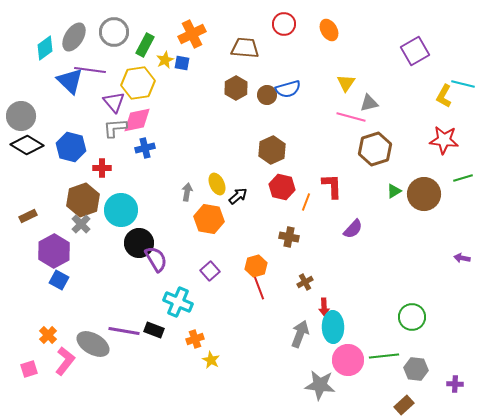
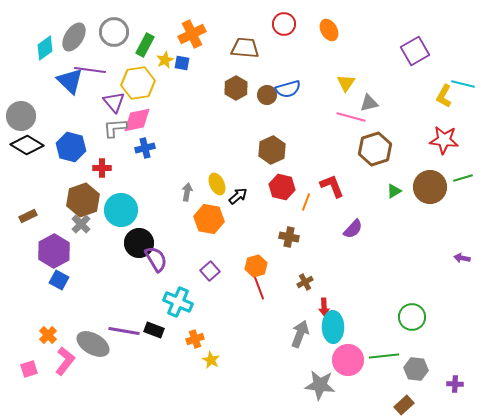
red L-shape at (332, 186): rotated 20 degrees counterclockwise
brown circle at (424, 194): moved 6 px right, 7 px up
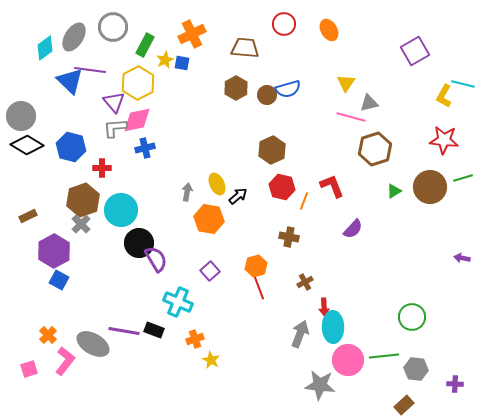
gray circle at (114, 32): moved 1 px left, 5 px up
yellow hexagon at (138, 83): rotated 20 degrees counterclockwise
orange line at (306, 202): moved 2 px left, 1 px up
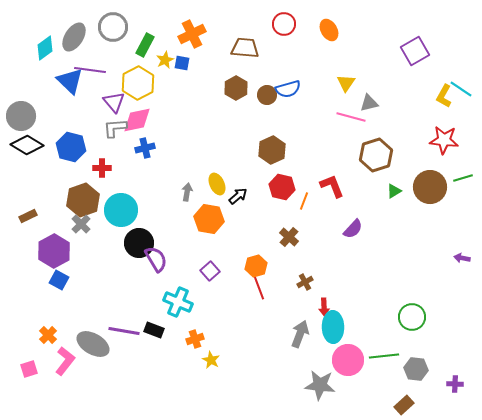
cyan line at (463, 84): moved 2 px left, 5 px down; rotated 20 degrees clockwise
brown hexagon at (375, 149): moved 1 px right, 6 px down
brown cross at (289, 237): rotated 30 degrees clockwise
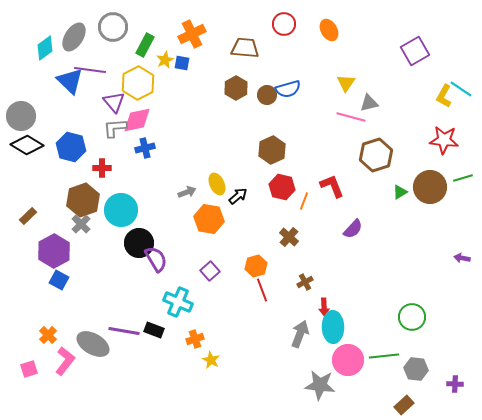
green triangle at (394, 191): moved 6 px right, 1 px down
gray arrow at (187, 192): rotated 60 degrees clockwise
brown rectangle at (28, 216): rotated 18 degrees counterclockwise
red line at (259, 288): moved 3 px right, 2 px down
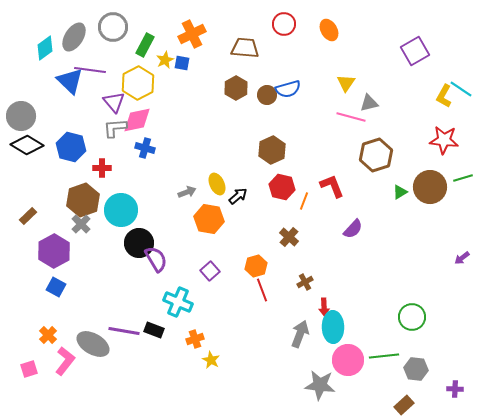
blue cross at (145, 148): rotated 30 degrees clockwise
purple arrow at (462, 258): rotated 49 degrees counterclockwise
blue square at (59, 280): moved 3 px left, 7 px down
purple cross at (455, 384): moved 5 px down
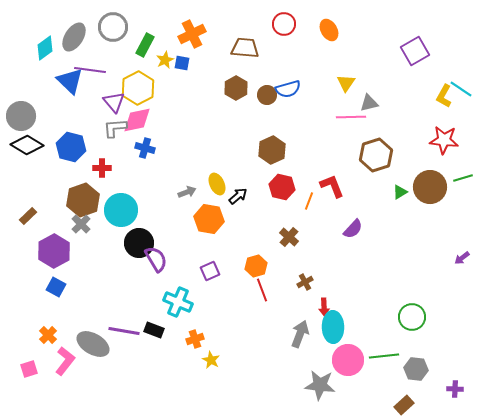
yellow hexagon at (138, 83): moved 5 px down
pink line at (351, 117): rotated 16 degrees counterclockwise
orange line at (304, 201): moved 5 px right
purple square at (210, 271): rotated 18 degrees clockwise
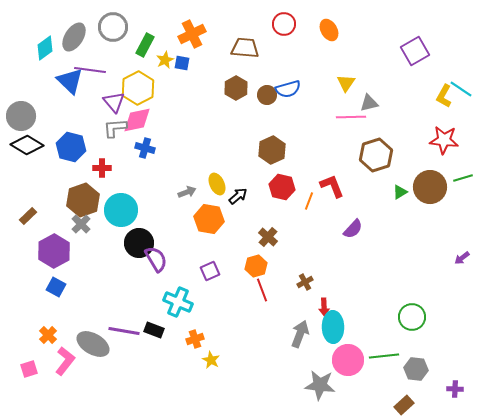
brown cross at (289, 237): moved 21 px left
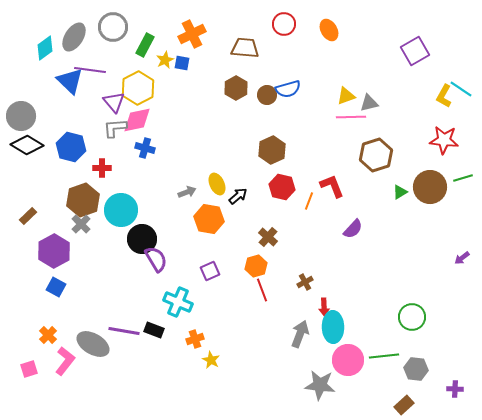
yellow triangle at (346, 83): moved 13 px down; rotated 36 degrees clockwise
black circle at (139, 243): moved 3 px right, 4 px up
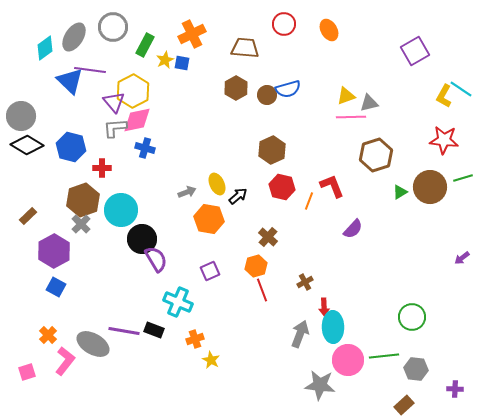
yellow hexagon at (138, 88): moved 5 px left, 3 px down
pink square at (29, 369): moved 2 px left, 3 px down
